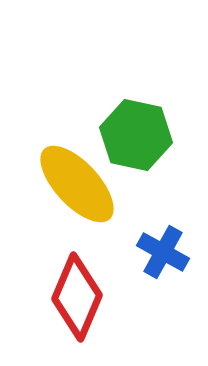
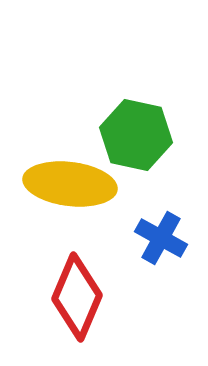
yellow ellipse: moved 7 px left; rotated 40 degrees counterclockwise
blue cross: moved 2 px left, 14 px up
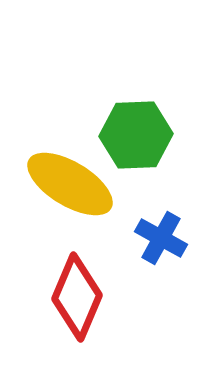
green hexagon: rotated 14 degrees counterclockwise
yellow ellipse: rotated 24 degrees clockwise
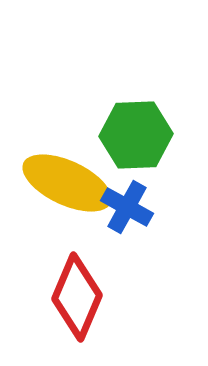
yellow ellipse: moved 3 px left, 1 px up; rotated 6 degrees counterclockwise
blue cross: moved 34 px left, 31 px up
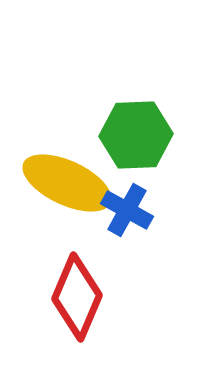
blue cross: moved 3 px down
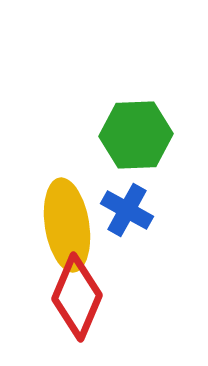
yellow ellipse: moved 42 px down; rotated 56 degrees clockwise
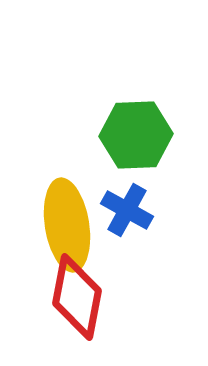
red diamond: rotated 12 degrees counterclockwise
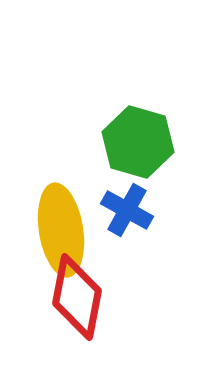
green hexagon: moved 2 px right, 7 px down; rotated 18 degrees clockwise
yellow ellipse: moved 6 px left, 5 px down
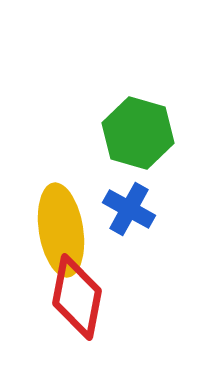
green hexagon: moved 9 px up
blue cross: moved 2 px right, 1 px up
